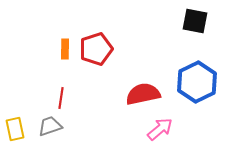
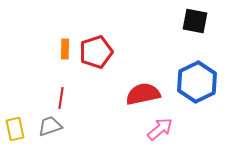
red pentagon: moved 3 px down
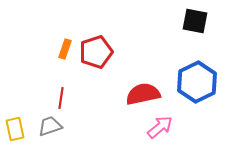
orange rectangle: rotated 18 degrees clockwise
pink arrow: moved 2 px up
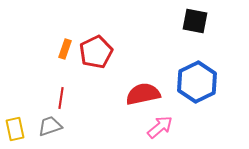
red pentagon: rotated 8 degrees counterclockwise
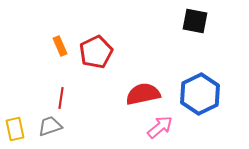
orange rectangle: moved 5 px left, 3 px up; rotated 42 degrees counterclockwise
blue hexagon: moved 3 px right, 12 px down
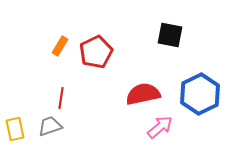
black square: moved 25 px left, 14 px down
orange rectangle: rotated 54 degrees clockwise
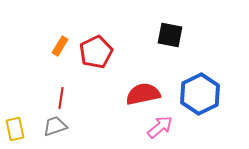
gray trapezoid: moved 5 px right
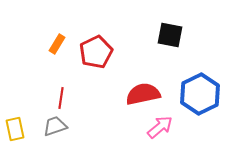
orange rectangle: moved 3 px left, 2 px up
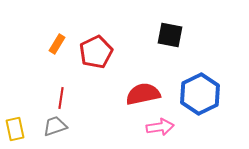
pink arrow: rotated 32 degrees clockwise
